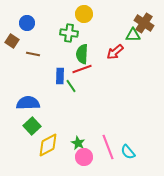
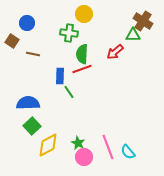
brown cross: moved 1 px left, 2 px up
green line: moved 2 px left, 6 px down
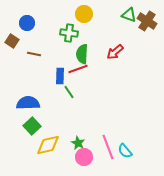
brown cross: moved 4 px right
green triangle: moved 4 px left, 20 px up; rotated 21 degrees clockwise
brown line: moved 1 px right
red line: moved 4 px left
yellow diamond: rotated 15 degrees clockwise
cyan semicircle: moved 3 px left, 1 px up
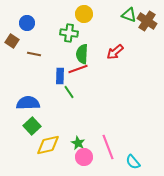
cyan semicircle: moved 8 px right, 11 px down
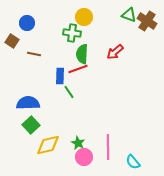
yellow circle: moved 3 px down
green cross: moved 3 px right
green square: moved 1 px left, 1 px up
pink line: rotated 20 degrees clockwise
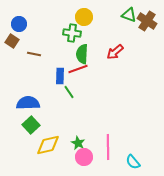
blue circle: moved 8 px left, 1 px down
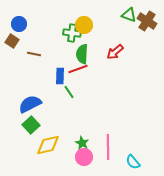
yellow circle: moved 8 px down
blue semicircle: moved 2 px right, 1 px down; rotated 25 degrees counterclockwise
green star: moved 4 px right
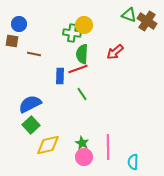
brown square: rotated 24 degrees counterclockwise
green line: moved 13 px right, 2 px down
cyan semicircle: rotated 42 degrees clockwise
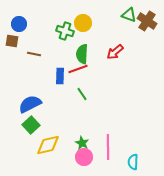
yellow circle: moved 1 px left, 2 px up
green cross: moved 7 px left, 2 px up; rotated 12 degrees clockwise
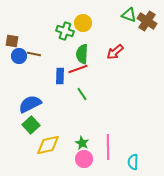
blue circle: moved 32 px down
pink circle: moved 2 px down
